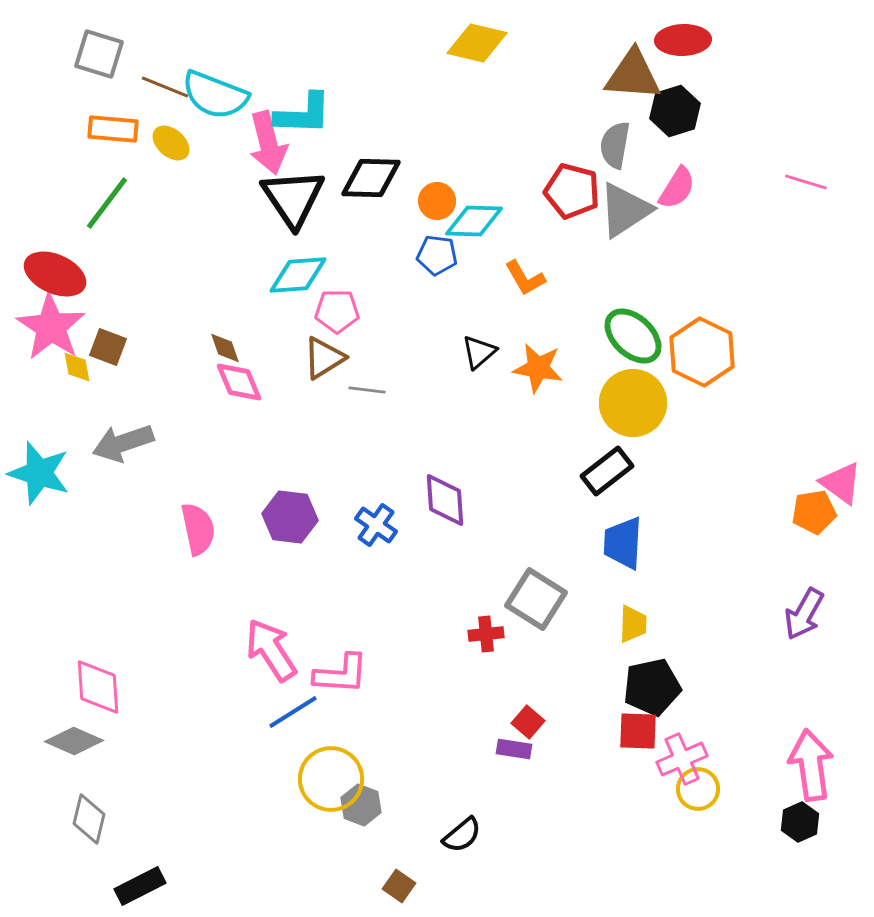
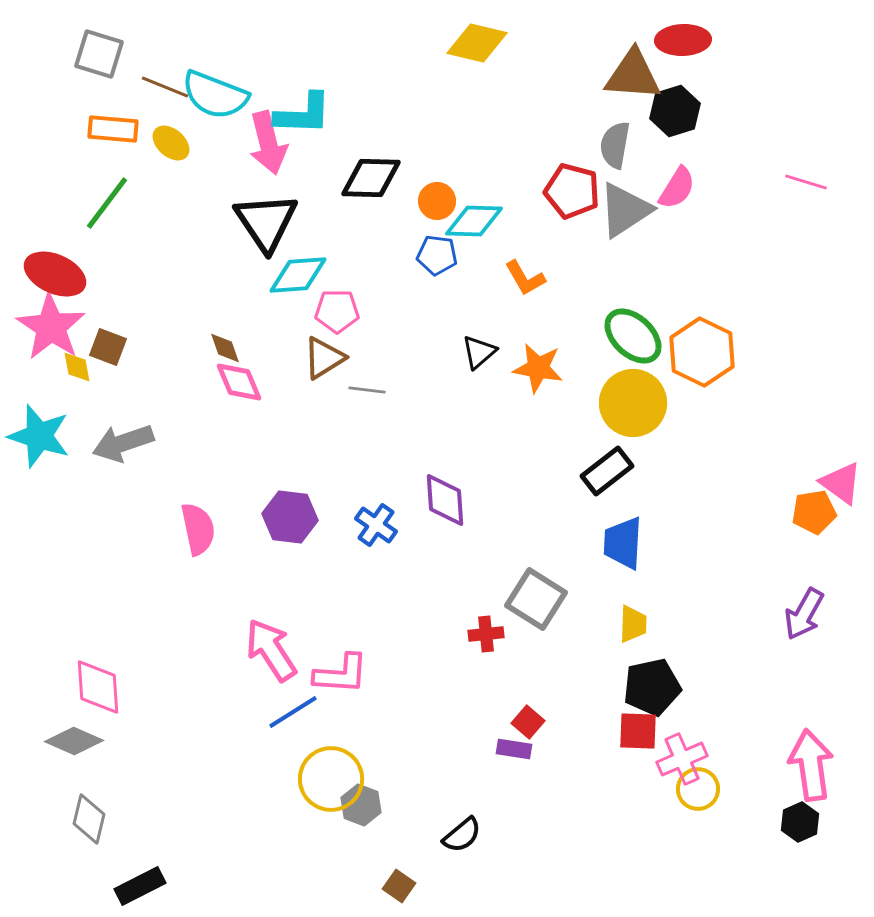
black triangle at (293, 198): moved 27 px left, 24 px down
cyan star at (39, 473): moved 37 px up
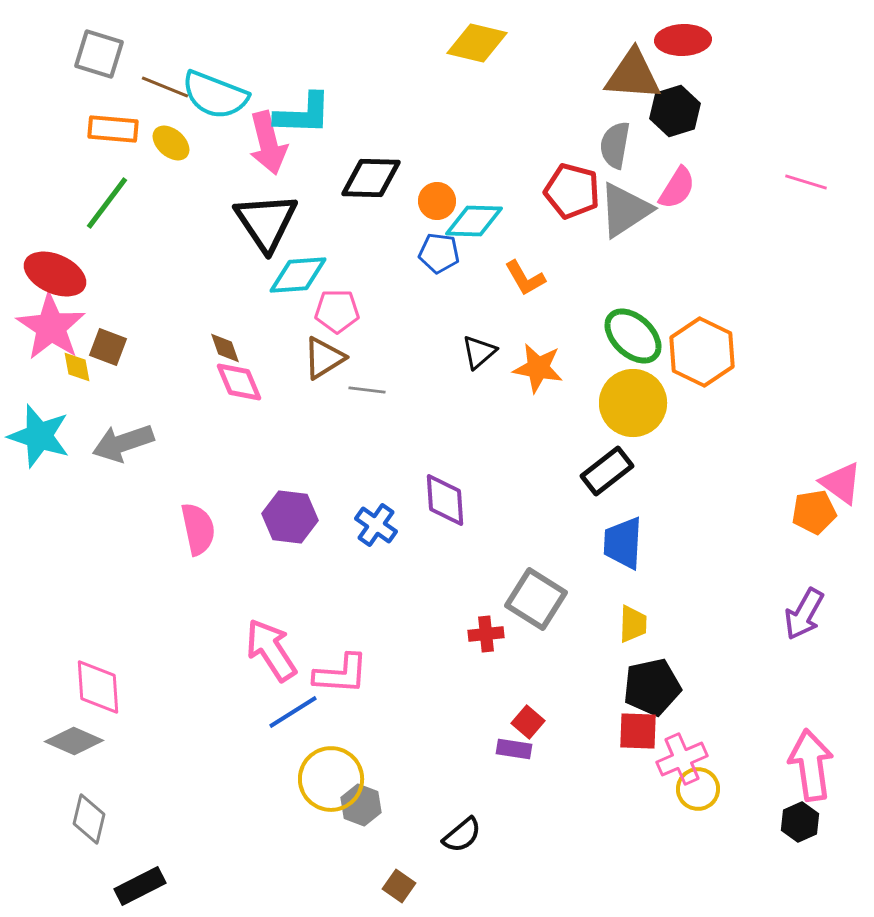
blue pentagon at (437, 255): moved 2 px right, 2 px up
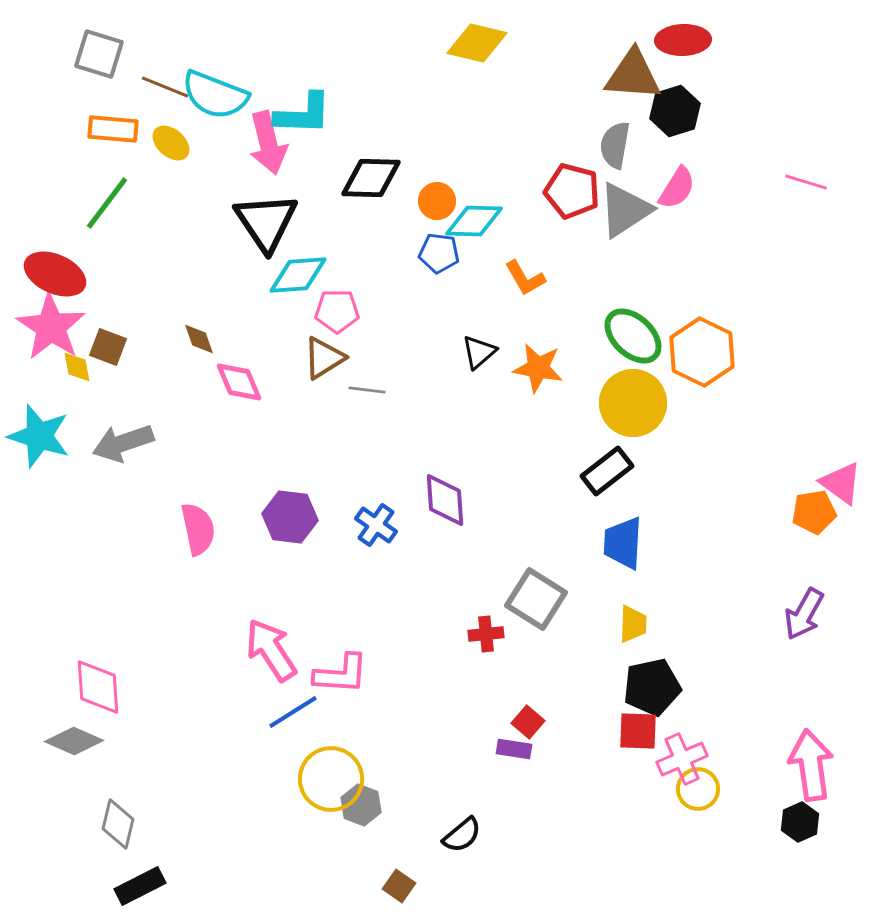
brown diamond at (225, 348): moved 26 px left, 9 px up
gray diamond at (89, 819): moved 29 px right, 5 px down
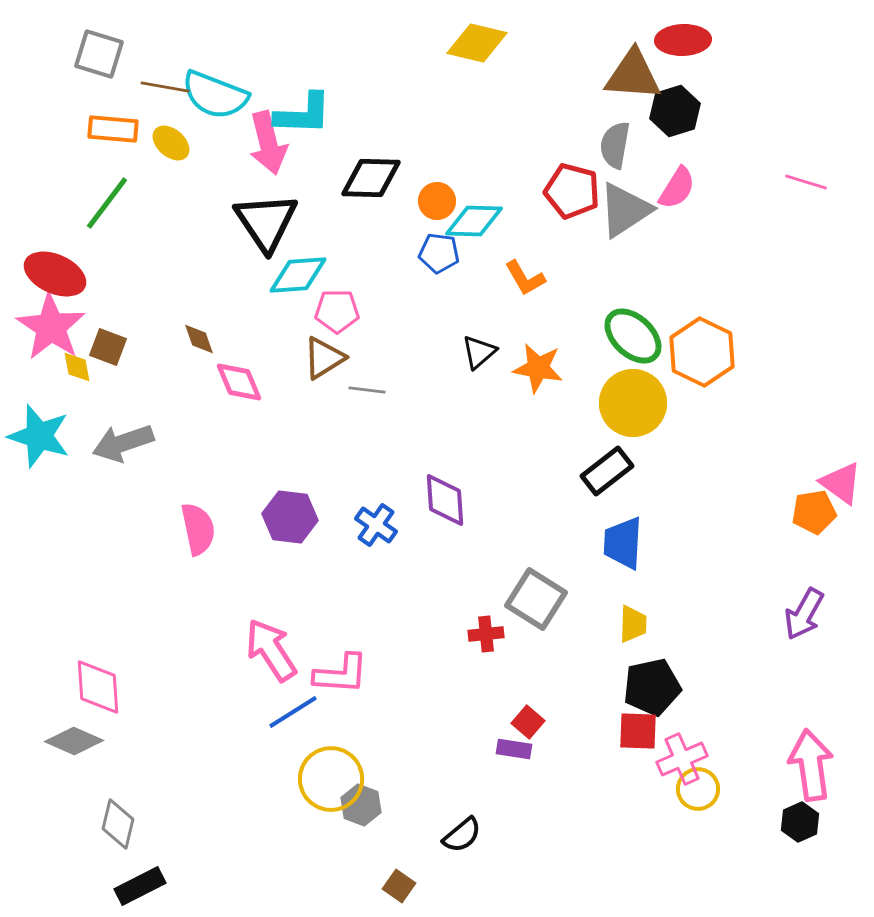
brown line at (165, 87): rotated 12 degrees counterclockwise
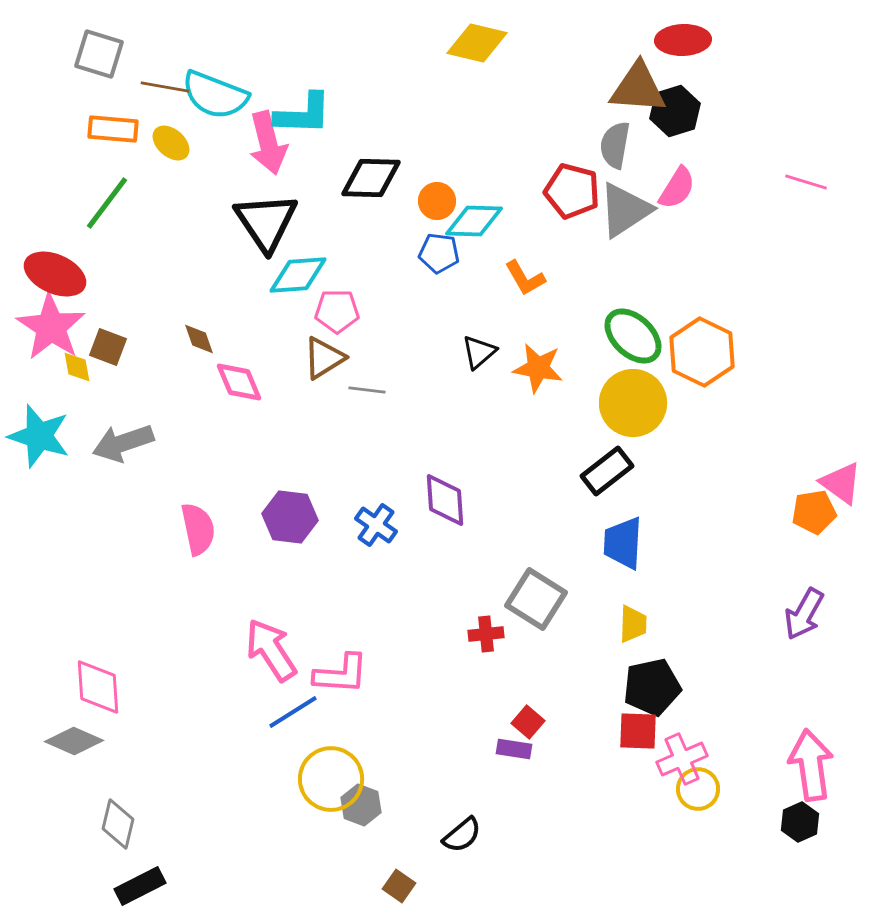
brown triangle at (633, 75): moved 5 px right, 13 px down
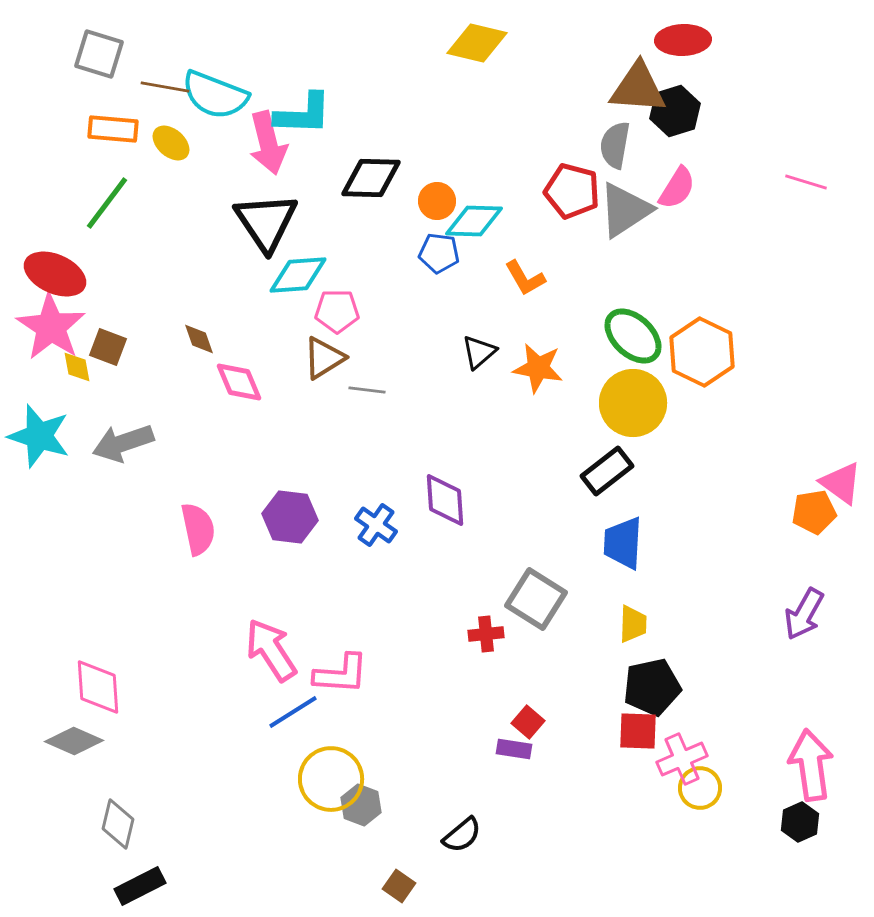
yellow circle at (698, 789): moved 2 px right, 1 px up
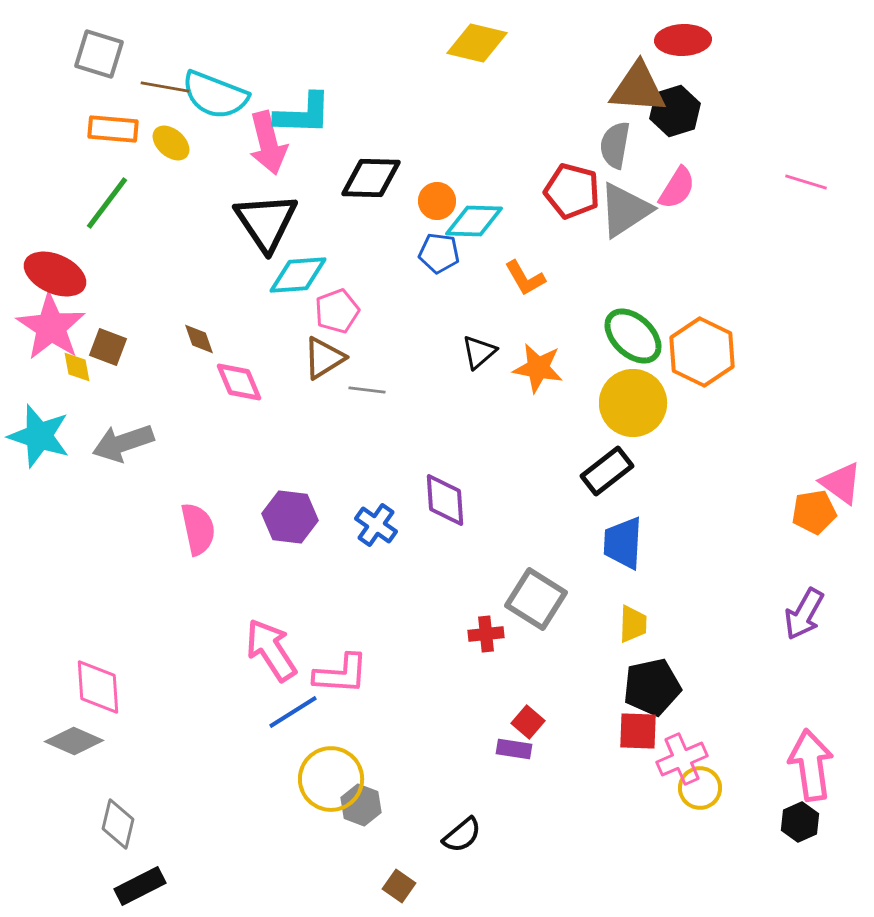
pink pentagon at (337, 311): rotated 21 degrees counterclockwise
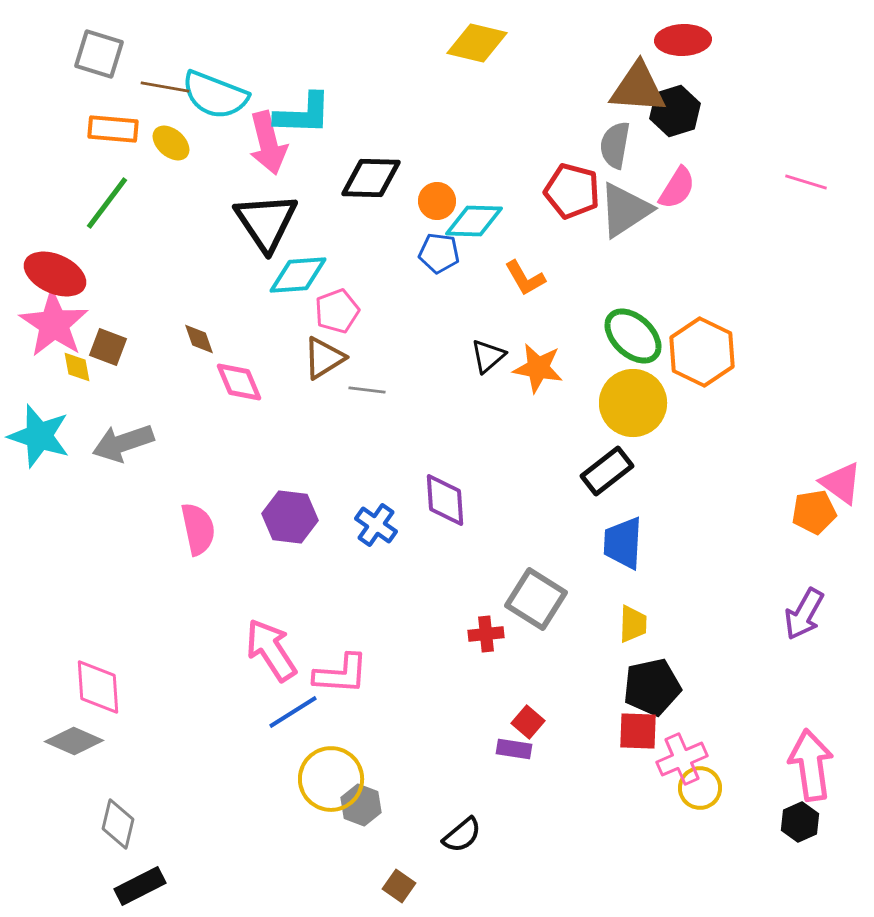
pink star at (51, 327): moved 3 px right, 3 px up
black triangle at (479, 352): moved 9 px right, 4 px down
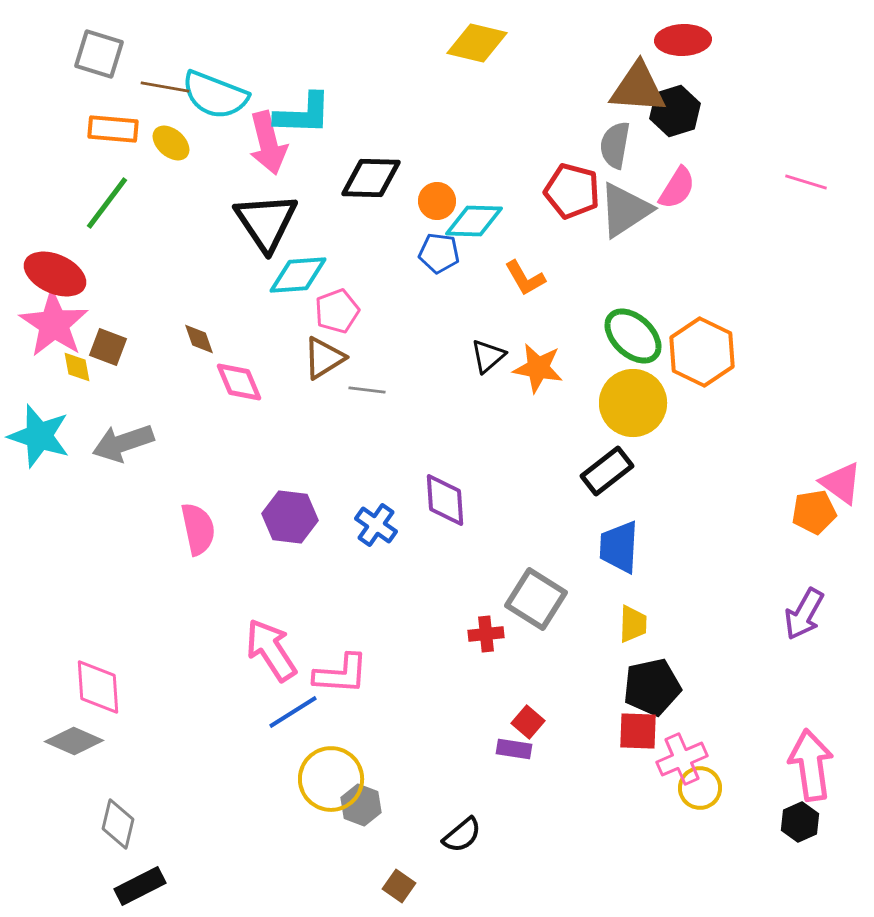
blue trapezoid at (623, 543): moved 4 px left, 4 px down
